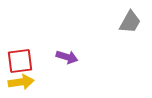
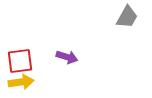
gray trapezoid: moved 3 px left, 5 px up
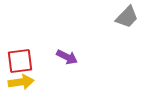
gray trapezoid: rotated 15 degrees clockwise
purple arrow: rotated 10 degrees clockwise
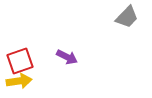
red square: rotated 12 degrees counterclockwise
yellow arrow: moved 2 px left, 1 px up
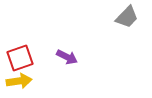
red square: moved 3 px up
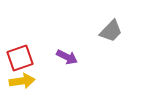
gray trapezoid: moved 16 px left, 14 px down
yellow arrow: moved 3 px right
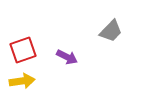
red square: moved 3 px right, 8 px up
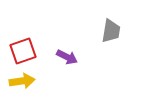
gray trapezoid: rotated 35 degrees counterclockwise
red square: moved 1 px down
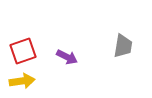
gray trapezoid: moved 12 px right, 15 px down
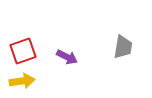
gray trapezoid: moved 1 px down
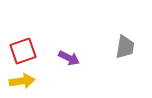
gray trapezoid: moved 2 px right
purple arrow: moved 2 px right, 1 px down
